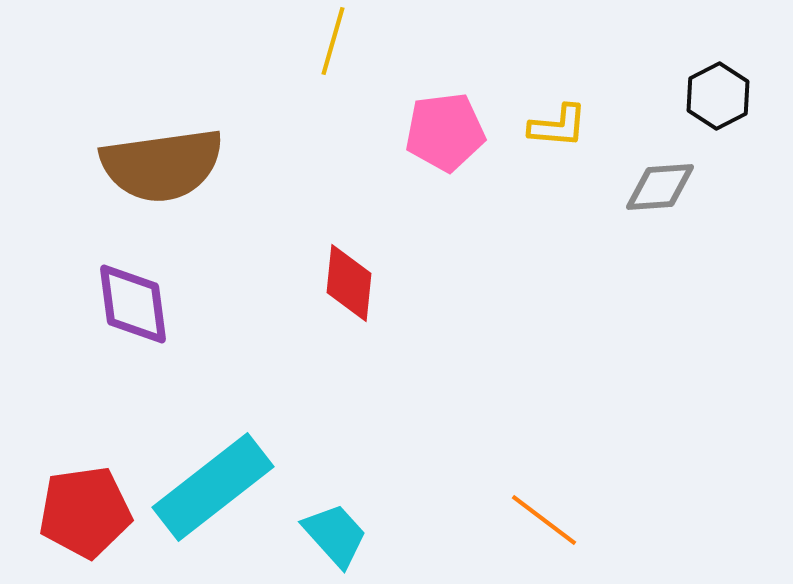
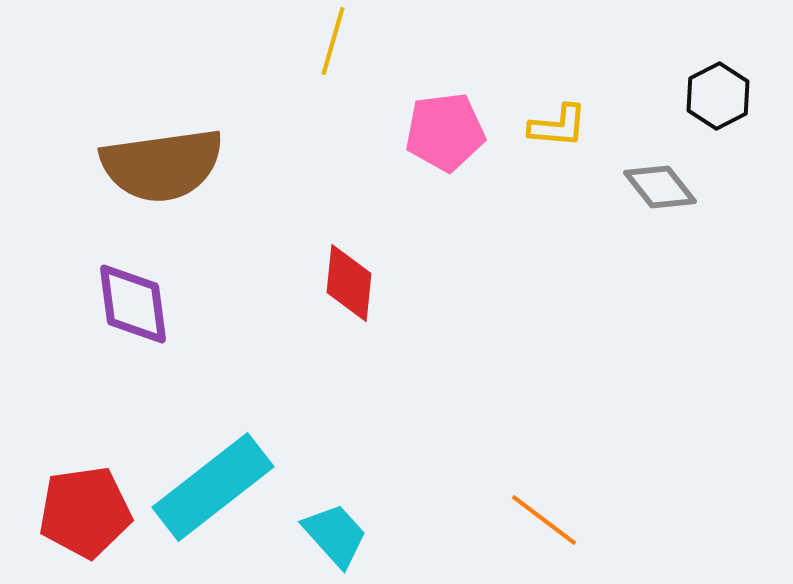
gray diamond: rotated 56 degrees clockwise
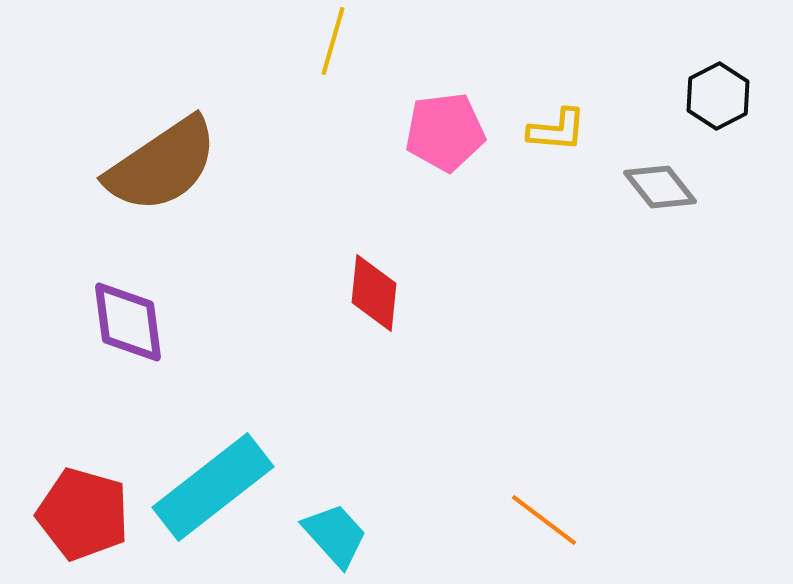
yellow L-shape: moved 1 px left, 4 px down
brown semicircle: rotated 26 degrees counterclockwise
red diamond: moved 25 px right, 10 px down
purple diamond: moved 5 px left, 18 px down
red pentagon: moved 2 px left, 2 px down; rotated 24 degrees clockwise
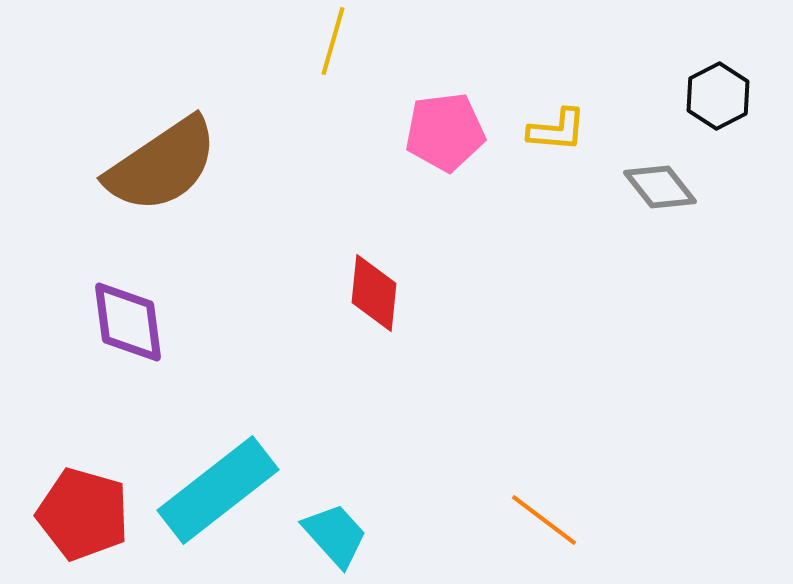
cyan rectangle: moved 5 px right, 3 px down
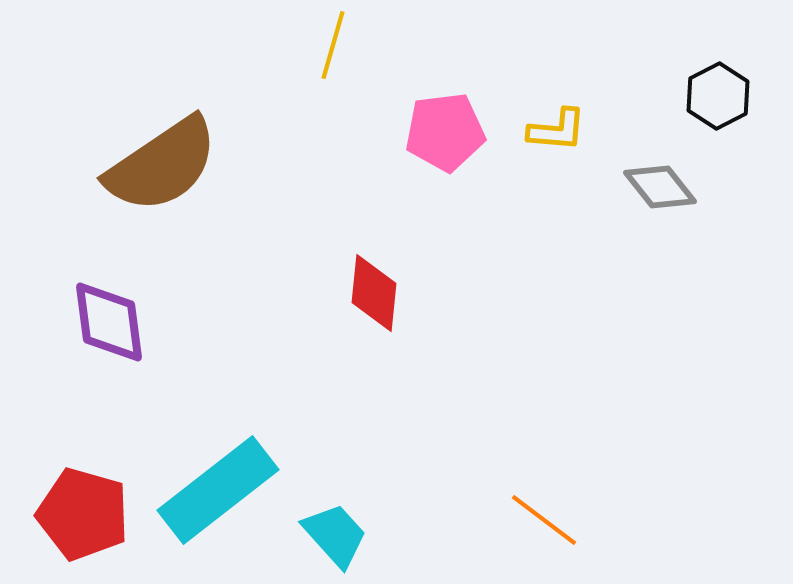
yellow line: moved 4 px down
purple diamond: moved 19 px left
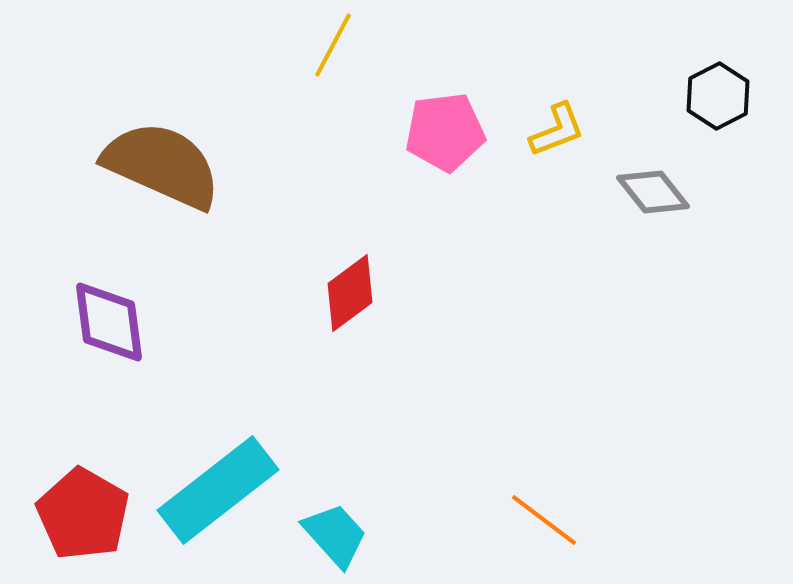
yellow line: rotated 12 degrees clockwise
yellow L-shape: rotated 26 degrees counterclockwise
brown semicircle: rotated 122 degrees counterclockwise
gray diamond: moved 7 px left, 5 px down
red diamond: moved 24 px left; rotated 48 degrees clockwise
red pentagon: rotated 14 degrees clockwise
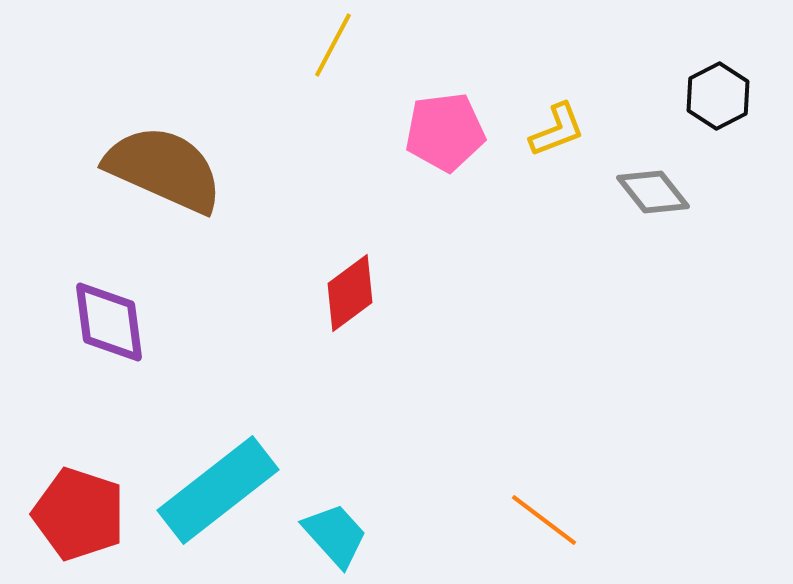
brown semicircle: moved 2 px right, 4 px down
red pentagon: moved 4 px left; rotated 12 degrees counterclockwise
